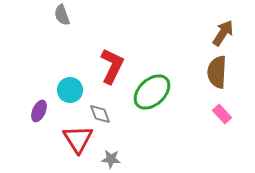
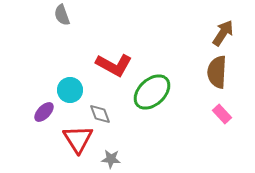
red L-shape: moved 2 px right, 1 px up; rotated 93 degrees clockwise
purple ellipse: moved 5 px right, 1 px down; rotated 20 degrees clockwise
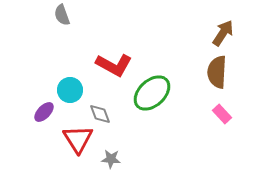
green ellipse: moved 1 px down
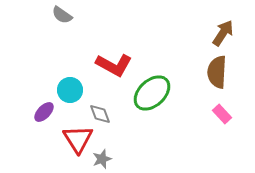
gray semicircle: rotated 35 degrees counterclockwise
gray star: moved 9 px left; rotated 24 degrees counterclockwise
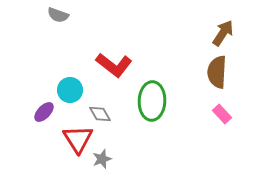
gray semicircle: moved 4 px left; rotated 15 degrees counterclockwise
red L-shape: rotated 9 degrees clockwise
green ellipse: moved 8 px down; rotated 45 degrees counterclockwise
gray diamond: rotated 10 degrees counterclockwise
